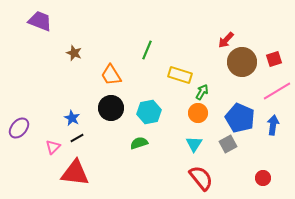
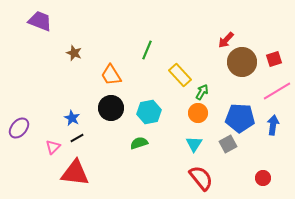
yellow rectangle: rotated 30 degrees clockwise
blue pentagon: rotated 20 degrees counterclockwise
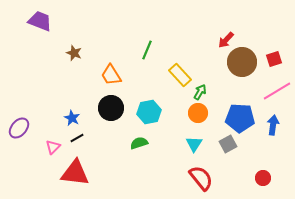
green arrow: moved 2 px left
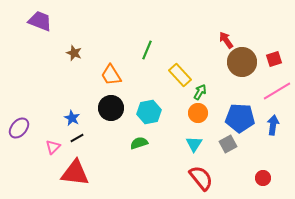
red arrow: rotated 102 degrees clockwise
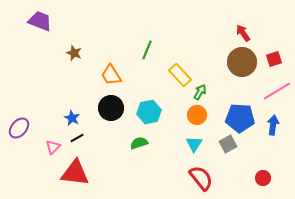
red arrow: moved 17 px right, 7 px up
orange circle: moved 1 px left, 2 px down
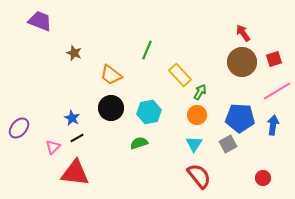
orange trapezoid: rotated 20 degrees counterclockwise
red semicircle: moved 2 px left, 2 px up
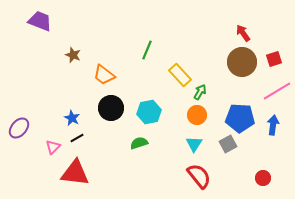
brown star: moved 1 px left, 2 px down
orange trapezoid: moved 7 px left
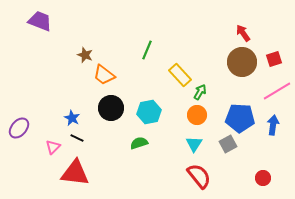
brown star: moved 12 px right
black line: rotated 56 degrees clockwise
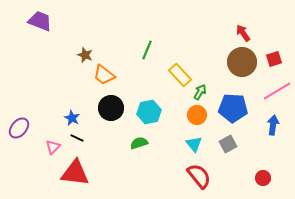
blue pentagon: moved 7 px left, 10 px up
cyan triangle: rotated 12 degrees counterclockwise
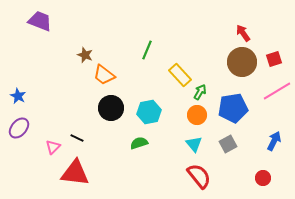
blue pentagon: rotated 12 degrees counterclockwise
blue star: moved 54 px left, 22 px up
blue arrow: moved 1 px right, 16 px down; rotated 18 degrees clockwise
